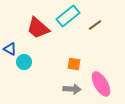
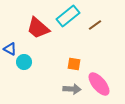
pink ellipse: moved 2 px left; rotated 10 degrees counterclockwise
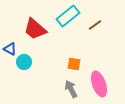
red trapezoid: moved 3 px left, 1 px down
pink ellipse: rotated 20 degrees clockwise
gray arrow: moved 1 px left; rotated 120 degrees counterclockwise
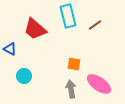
cyan rectangle: rotated 65 degrees counterclockwise
cyan circle: moved 14 px down
pink ellipse: rotated 35 degrees counterclockwise
gray arrow: rotated 18 degrees clockwise
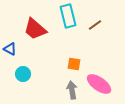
cyan circle: moved 1 px left, 2 px up
gray arrow: moved 1 px right, 1 px down
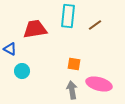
cyan rectangle: rotated 20 degrees clockwise
red trapezoid: rotated 130 degrees clockwise
cyan circle: moved 1 px left, 3 px up
pink ellipse: rotated 20 degrees counterclockwise
